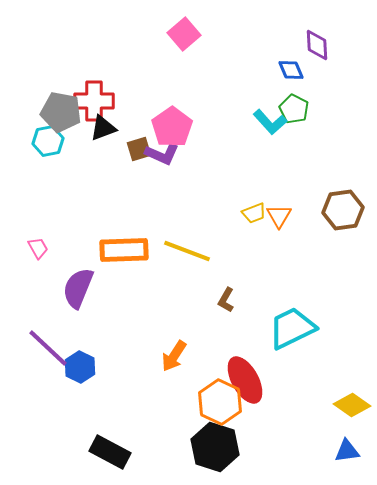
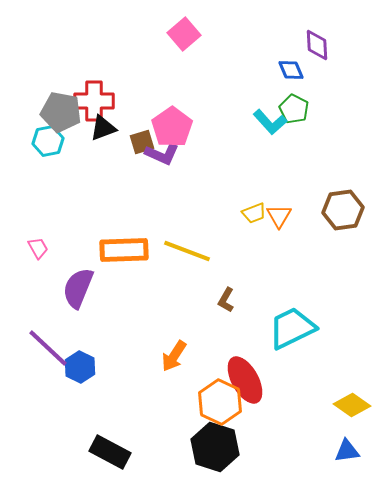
brown square: moved 3 px right, 7 px up
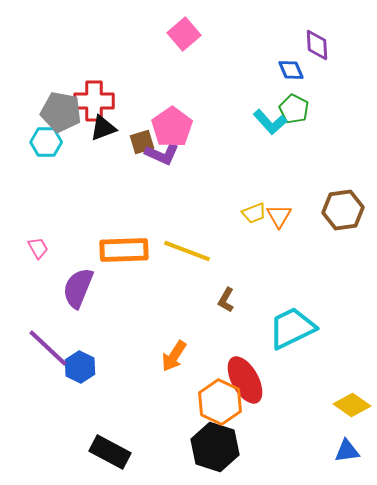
cyan hexagon: moved 2 px left, 1 px down; rotated 12 degrees clockwise
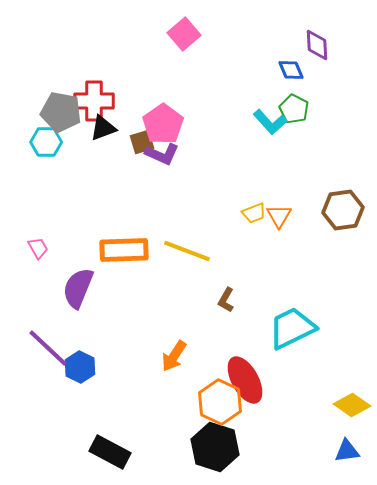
pink pentagon: moved 9 px left, 3 px up
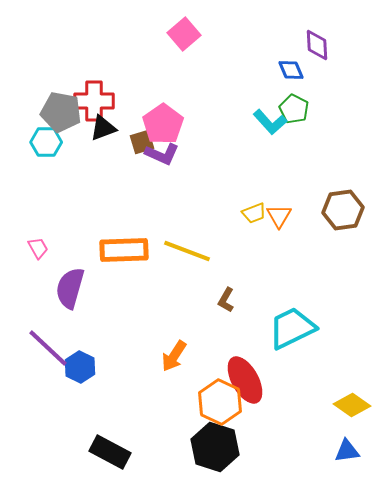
purple semicircle: moved 8 px left; rotated 6 degrees counterclockwise
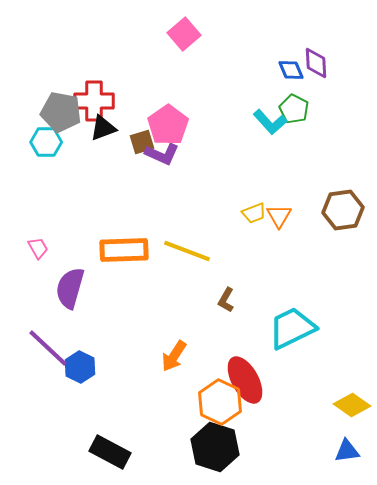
purple diamond: moved 1 px left, 18 px down
pink pentagon: moved 5 px right, 1 px down
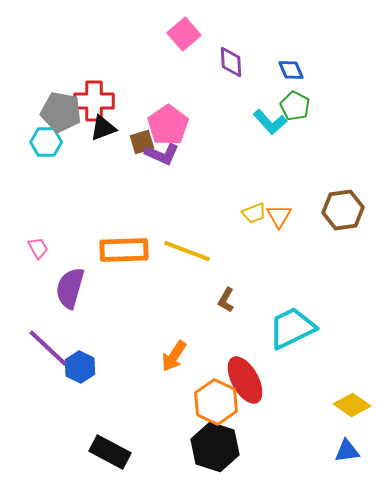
purple diamond: moved 85 px left, 1 px up
green pentagon: moved 1 px right, 3 px up
orange hexagon: moved 4 px left
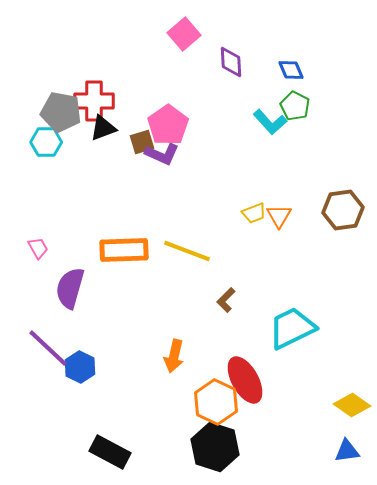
brown L-shape: rotated 15 degrees clockwise
orange arrow: rotated 20 degrees counterclockwise
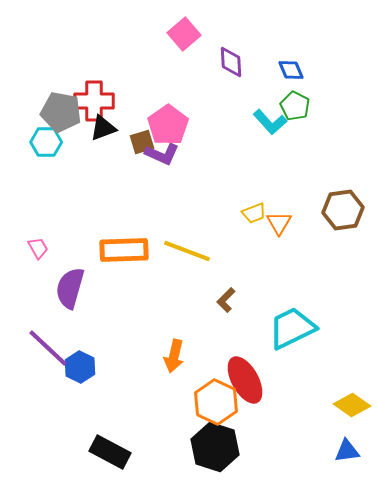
orange triangle: moved 7 px down
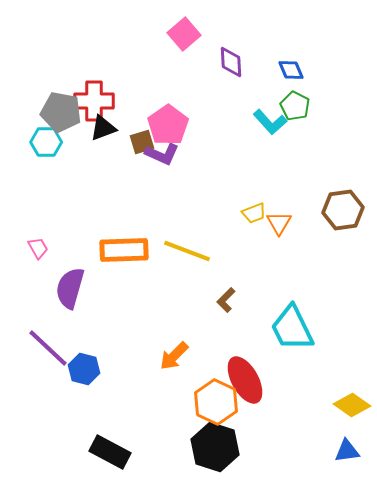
cyan trapezoid: rotated 90 degrees counterclockwise
orange arrow: rotated 32 degrees clockwise
blue hexagon: moved 4 px right, 2 px down; rotated 12 degrees counterclockwise
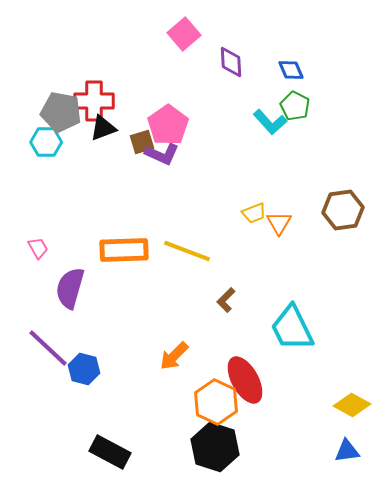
yellow diamond: rotated 6 degrees counterclockwise
